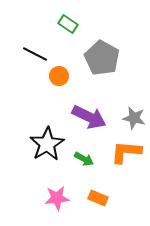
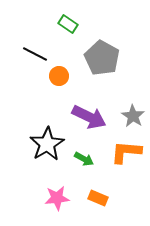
gray star: moved 1 px left, 2 px up; rotated 20 degrees clockwise
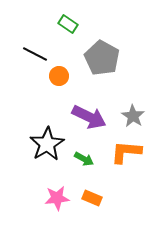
orange rectangle: moved 6 px left
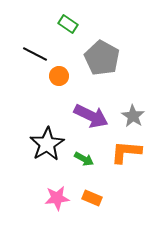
purple arrow: moved 2 px right, 1 px up
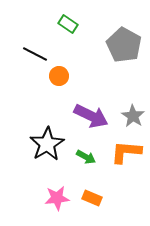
gray pentagon: moved 22 px right, 13 px up
green arrow: moved 2 px right, 2 px up
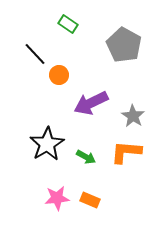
black line: rotated 20 degrees clockwise
orange circle: moved 1 px up
purple arrow: moved 13 px up; rotated 128 degrees clockwise
orange rectangle: moved 2 px left, 2 px down
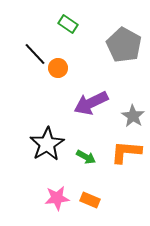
orange circle: moved 1 px left, 7 px up
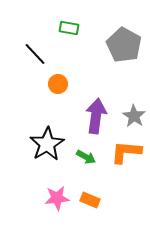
green rectangle: moved 1 px right, 4 px down; rotated 24 degrees counterclockwise
orange circle: moved 16 px down
purple arrow: moved 5 px right, 13 px down; rotated 124 degrees clockwise
gray star: moved 1 px right
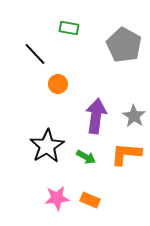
black star: moved 2 px down
orange L-shape: moved 2 px down
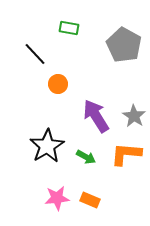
purple arrow: rotated 40 degrees counterclockwise
